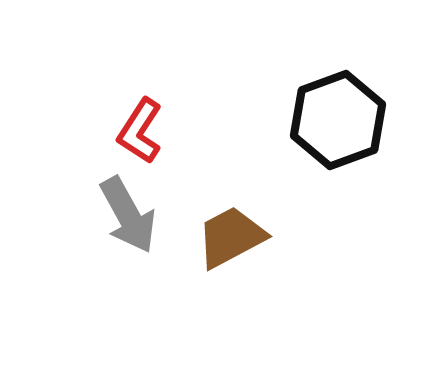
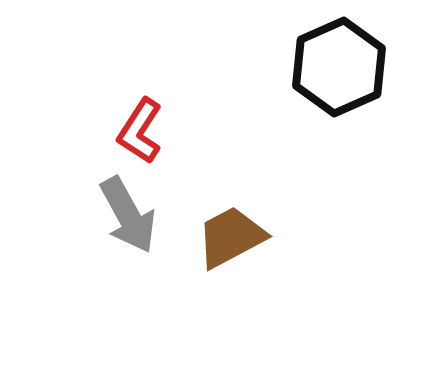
black hexagon: moved 1 px right, 53 px up; rotated 4 degrees counterclockwise
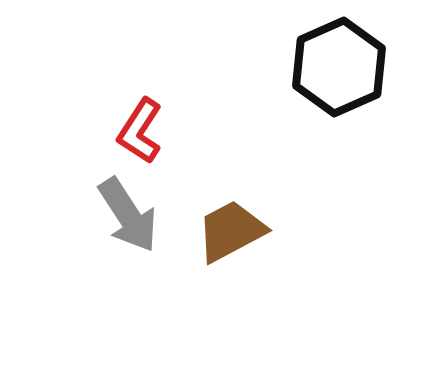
gray arrow: rotated 4 degrees counterclockwise
brown trapezoid: moved 6 px up
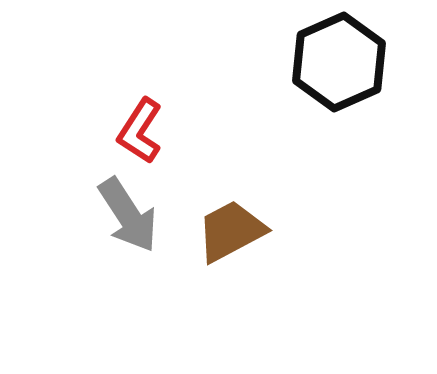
black hexagon: moved 5 px up
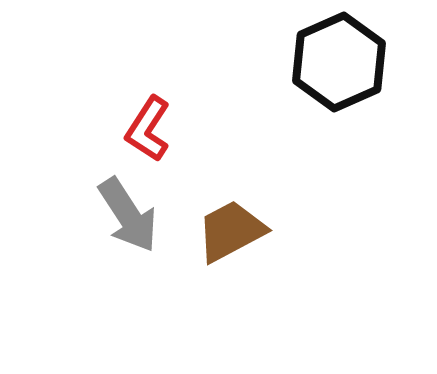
red L-shape: moved 8 px right, 2 px up
